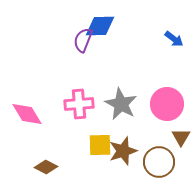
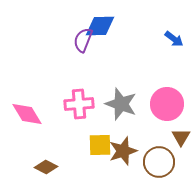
gray star: rotated 8 degrees counterclockwise
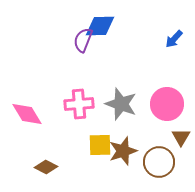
blue arrow: rotated 96 degrees clockwise
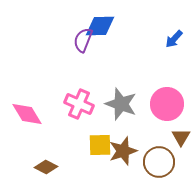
pink cross: rotated 28 degrees clockwise
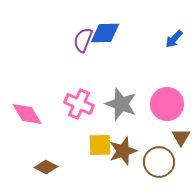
blue diamond: moved 5 px right, 7 px down
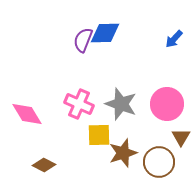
yellow square: moved 1 px left, 10 px up
brown star: moved 2 px down
brown diamond: moved 2 px left, 2 px up
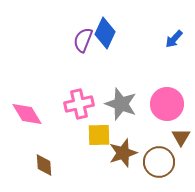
blue diamond: rotated 64 degrees counterclockwise
pink cross: rotated 36 degrees counterclockwise
brown diamond: rotated 60 degrees clockwise
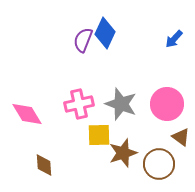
brown triangle: rotated 24 degrees counterclockwise
brown circle: moved 2 px down
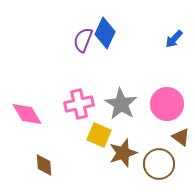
gray star: rotated 12 degrees clockwise
yellow square: rotated 25 degrees clockwise
